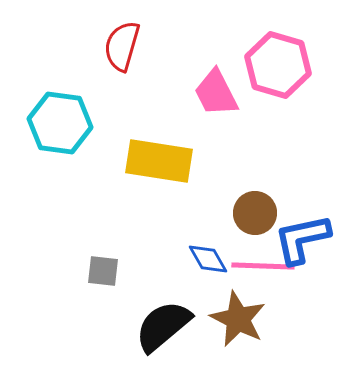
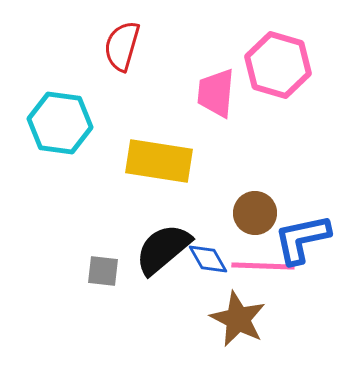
pink trapezoid: rotated 32 degrees clockwise
black semicircle: moved 77 px up
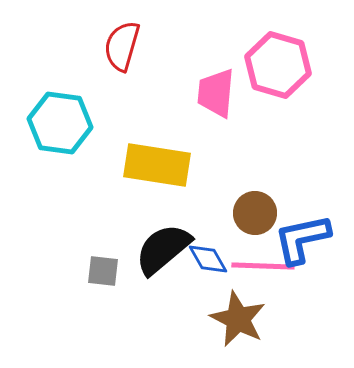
yellow rectangle: moved 2 px left, 4 px down
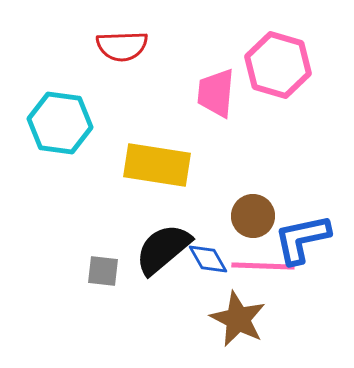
red semicircle: rotated 108 degrees counterclockwise
brown circle: moved 2 px left, 3 px down
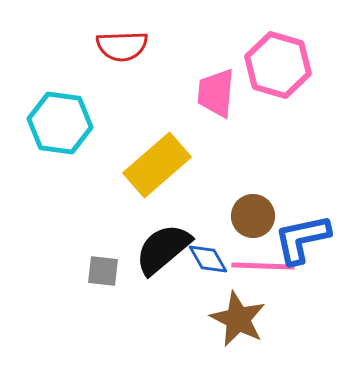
yellow rectangle: rotated 50 degrees counterclockwise
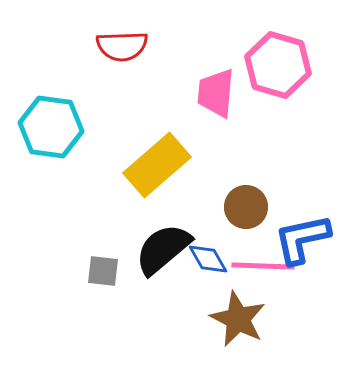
cyan hexagon: moved 9 px left, 4 px down
brown circle: moved 7 px left, 9 px up
